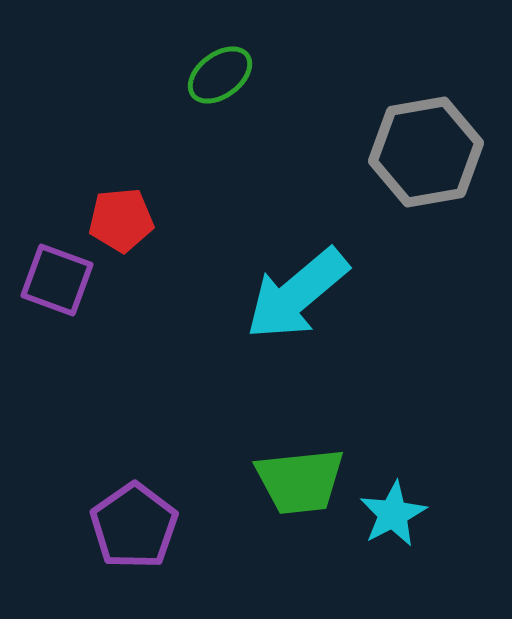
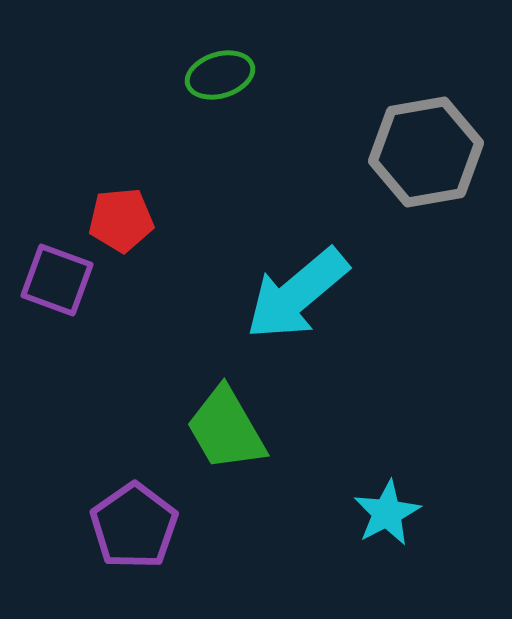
green ellipse: rotated 20 degrees clockwise
green trapezoid: moved 74 px left, 52 px up; rotated 66 degrees clockwise
cyan star: moved 6 px left, 1 px up
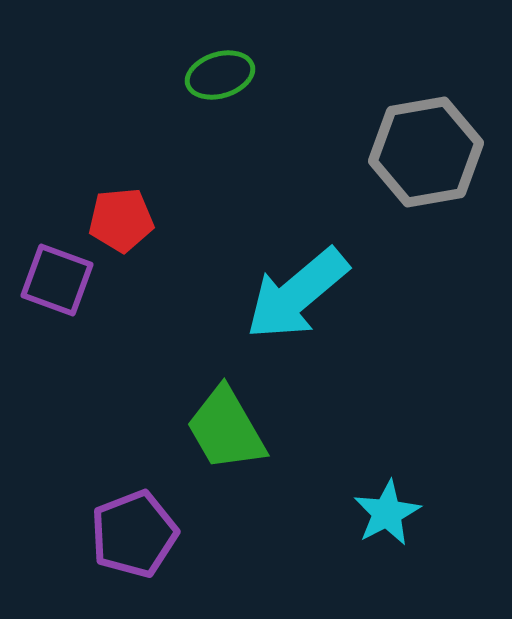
purple pentagon: moved 8 px down; rotated 14 degrees clockwise
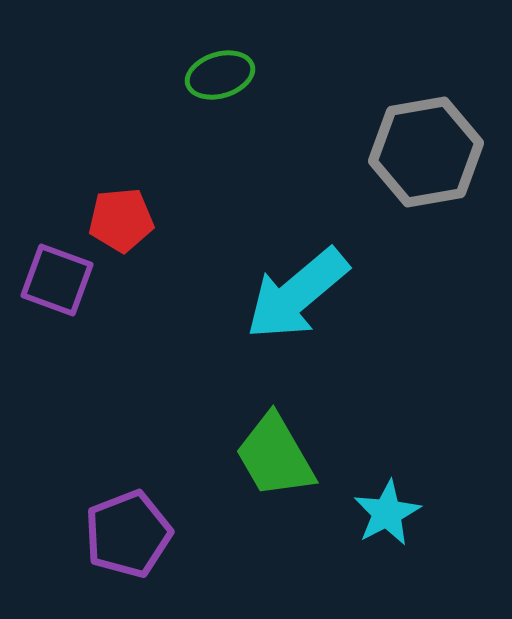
green trapezoid: moved 49 px right, 27 px down
purple pentagon: moved 6 px left
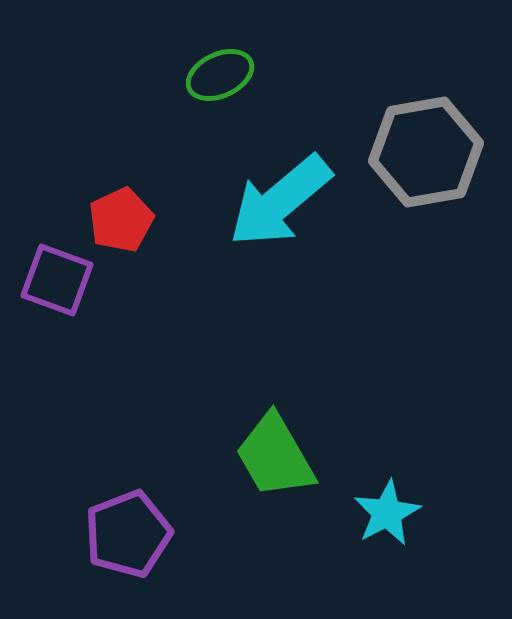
green ellipse: rotated 8 degrees counterclockwise
red pentagon: rotated 20 degrees counterclockwise
cyan arrow: moved 17 px left, 93 px up
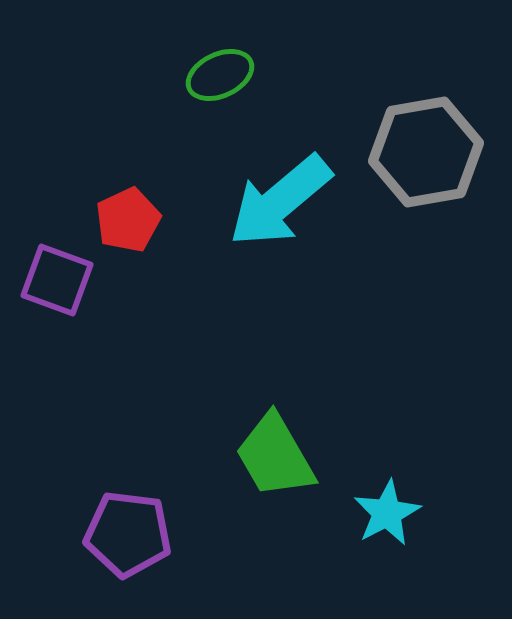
red pentagon: moved 7 px right
purple pentagon: rotated 28 degrees clockwise
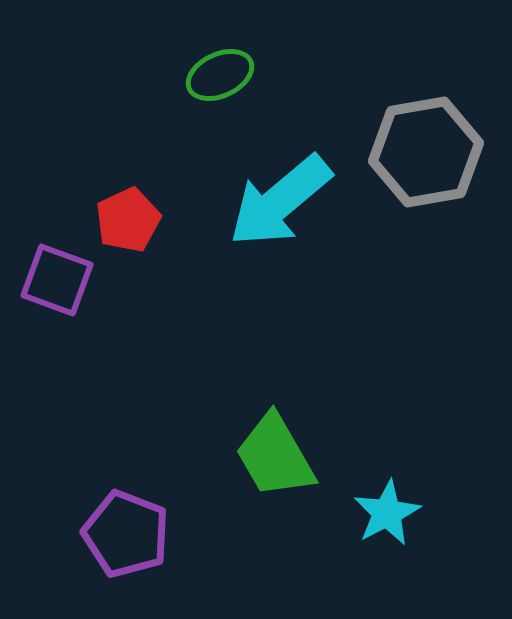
purple pentagon: moved 2 px left; rotated 14 degrees clockwise
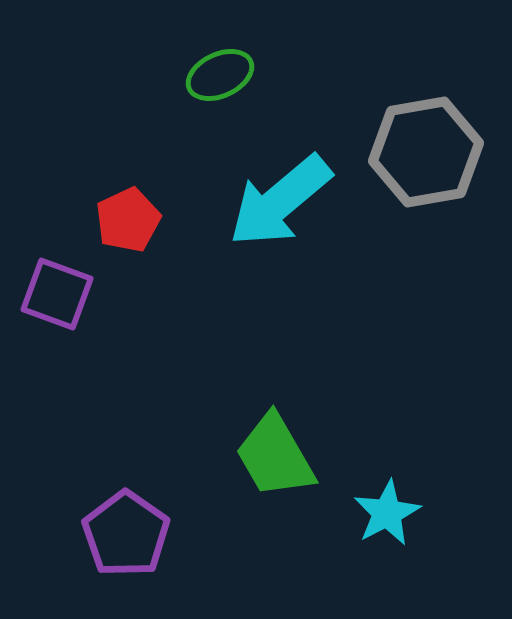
purple square: moved 14 px down
purple pentagon: rotated 14 degrees clockwise
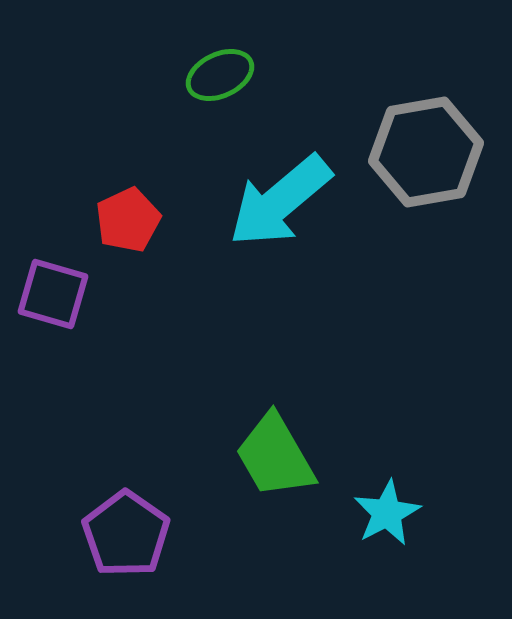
purple square: moved 4 px left; rotated 4 degrees counterclockwise
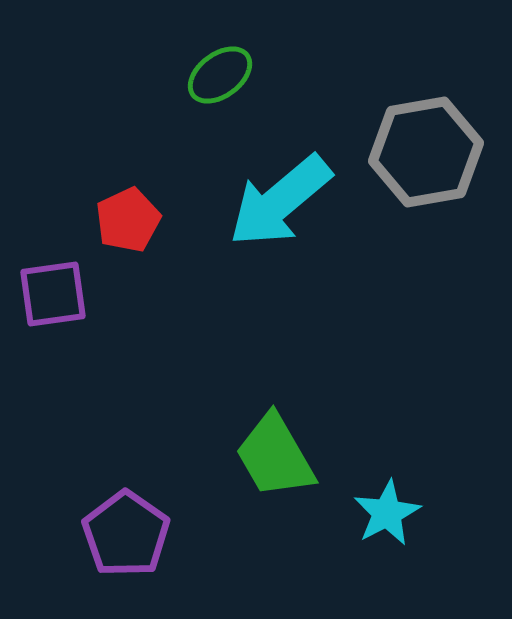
green ellipse: rotated 12 degrees counterclockwise
purple square: rotated 24 degrees counterclockwise
